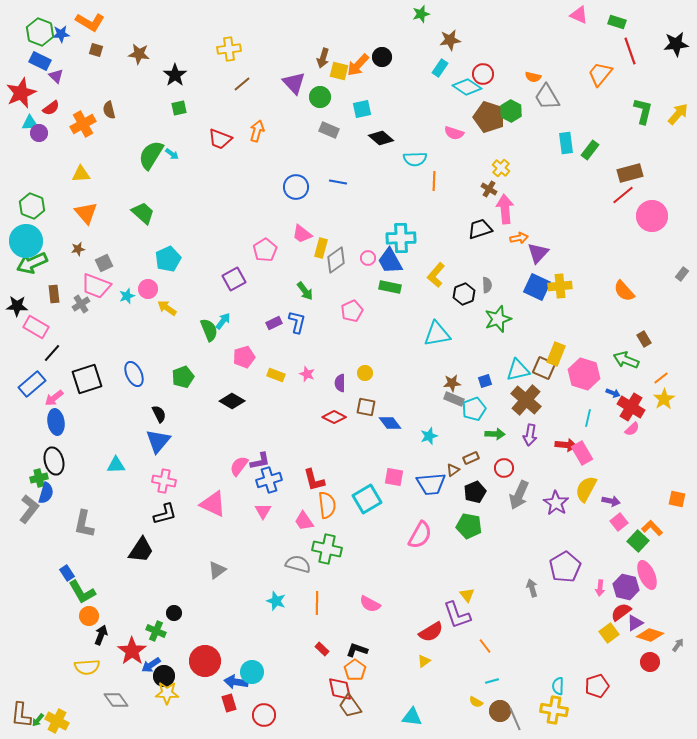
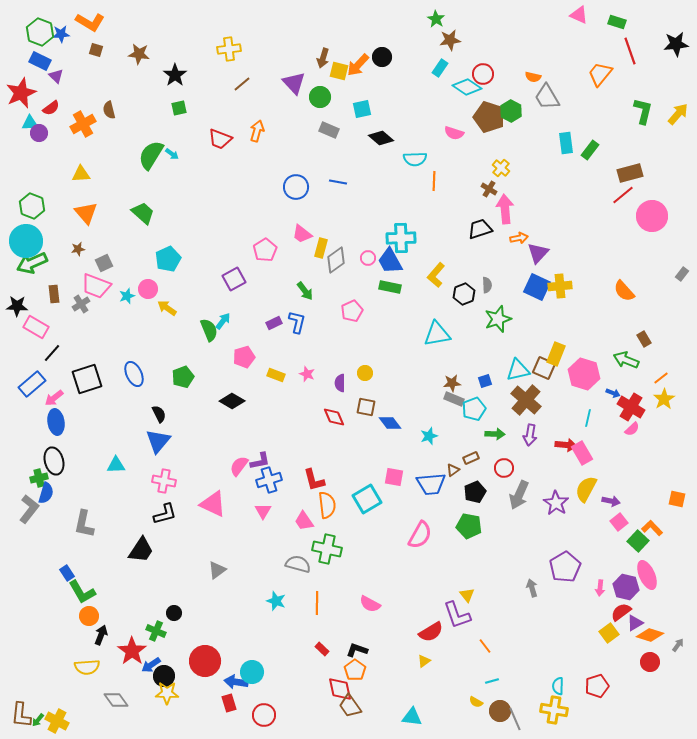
green star at (421, 14): moved 15 px right, 5 px down; rotated 24 degrees counterclockwise
red diamond at (334, 417): rotated 40 degrees clockwise
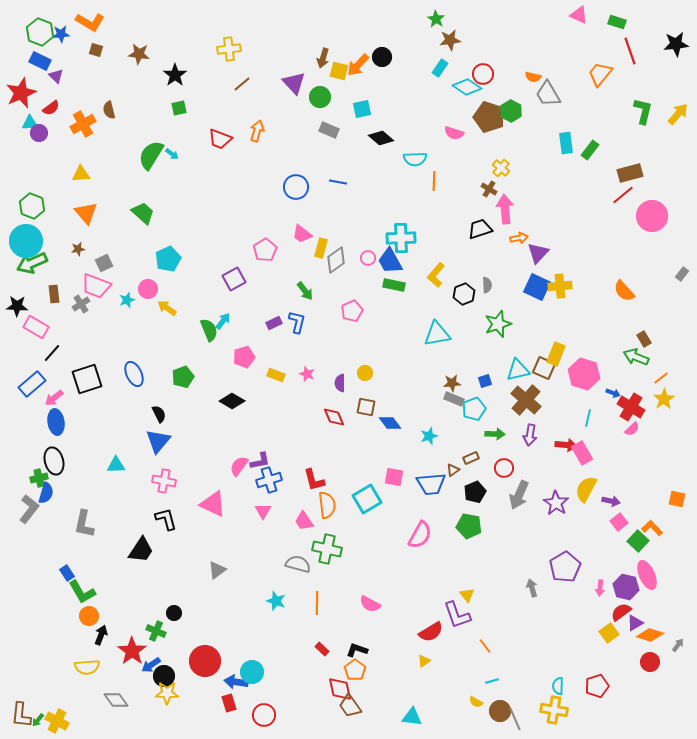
gray trapezoid at (547, 97): moved 1 px right, 3 px up
green rectangle at (390, 287): moved 4 px right, 2 px up
cyan star at (127, 296): moved 4 px down
green star at (498, 319): moved 5 px down
green arrow at (626, 360): moved 10 px right, 3 px up
black L-shape at (165, 514): moved 1 px right, 5 px down; rotated 90 degrees counterclockwise
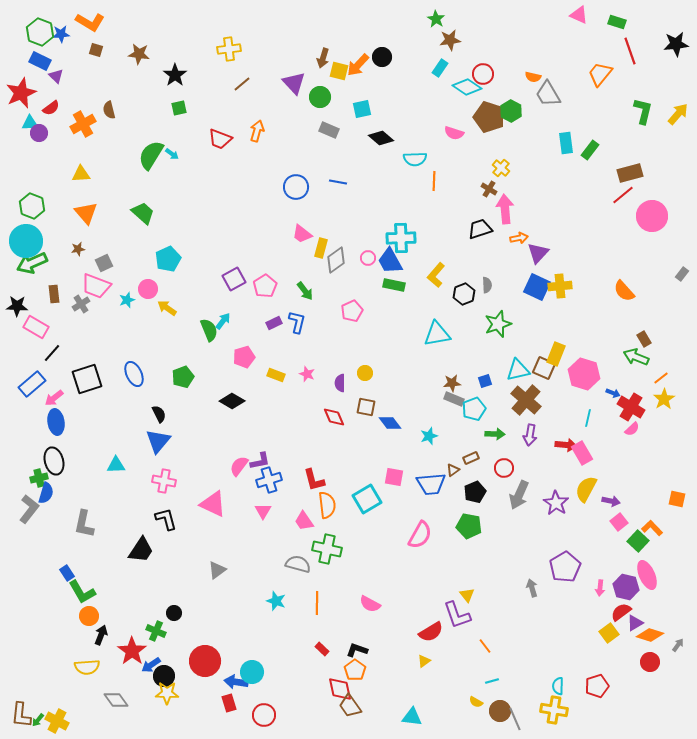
pink pentagon at (265, 250): moved 36 px down
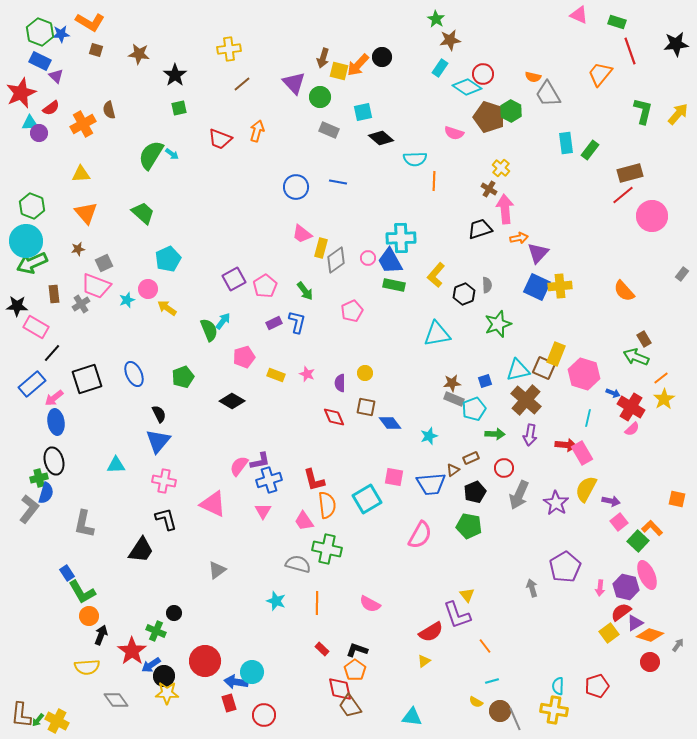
cyan square at (362, 109): moved 1 px right, 3 px down
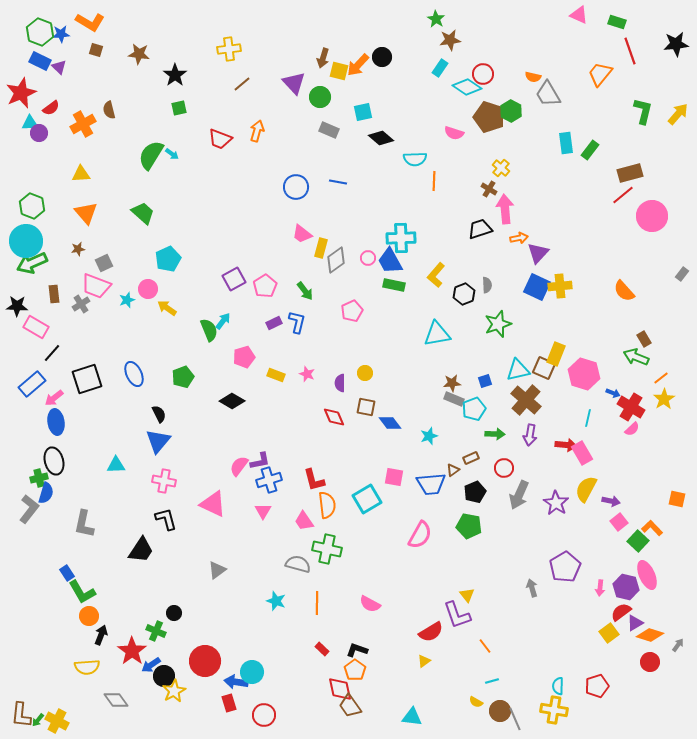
purple triangle at (56, 76): moved 3 px right, 9 px up
yellow star at (167, 693): moved 7 px right, 2 px up; rotated 30 degrees counterclockwise
